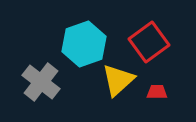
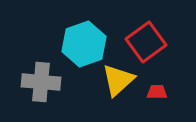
red square: moved 3 px left
gray cross: rotated 33 degrees counterclockwise
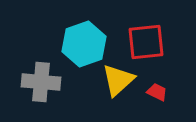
red square: rotated 30 degrees clockwise
red trapezoid: rotated 25 degrees clockwise
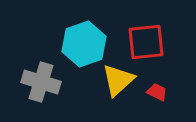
gray cross: rotated 12 degrees clockwise
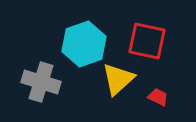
red square: moved 1 px right, 1 px up; rotated 18 degrees clockwise
yellow triangle: moved 1 px up
red trapezoid: moved 1 px right, 5 px down
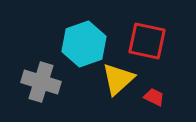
red trapezoid: moved 4 px left
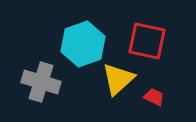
cyan hexagon: moved 1 px left
